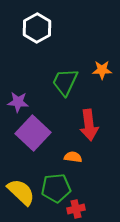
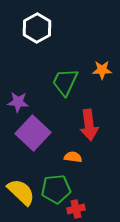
green pentagon: moved 1 px down
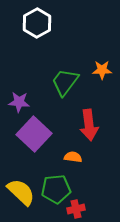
white hexagon: moved 5 px up
green trapezoid: rotated 12 degrees clockwise
purple star: moved 1 px right
purple square: moved 1 px right, 1 px down
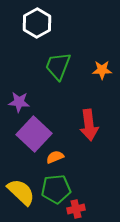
green trapezoid: moved 7 px left, 16 px up; rotated 16 degrees counterclockwise
orange semicircle: moved 18 px left; rotated 30 degrees counterclockwise
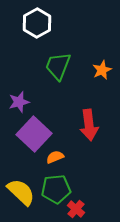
orange star: rotated 24 degrees counterclockwise
purple star: rotated 20 degrees counterclockwise
red cross: rotated 36 degrees counterclockwise
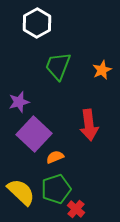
green pentagon: rotated 12 degrees counterclockwise
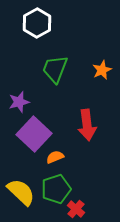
green trapezoid: moved 3 px left, 3 px down
red arrow: moved 2 px left
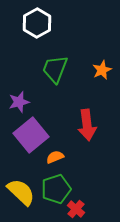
purple square: moved 3 px left, 1 px down; rotated 8 degrees clockwise
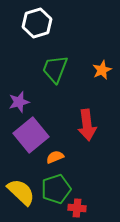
white hexagon: rotated 12 degrees clockwise
red cross: moved 1 px right, 1 px up; rotated 36 degrees counterclockwise
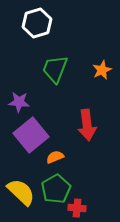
purple star: rotated 20 degrees clockwise
green pentagon: rotated 12 degrees counterclockwise
